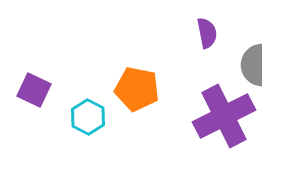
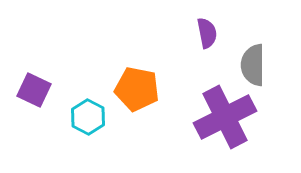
purple cross: moved 1 px right, 1 px down
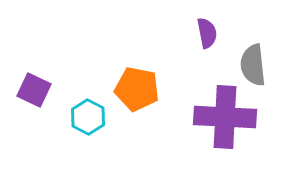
gray semicircle: rotated 6 degrees counterclockwise
purple cross: rotated 30 degrees clockwise
